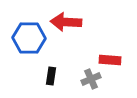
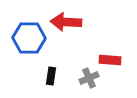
gray cross: moved 2 px left, 1 px up
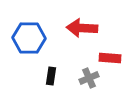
red arrow: moved 16 px right, 6 px down
red rectangle: moved 2 px up
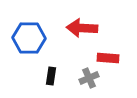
red rectangle: moved 2 px left
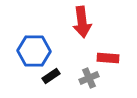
red arrow: moved 6 px up; rotated 100 degrees counterclockwise
blue hexagon: moved 5 px right, 13 px down
black rectangle: rotated 48 degrees clockwise
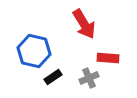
red arrow: moved 2 px right, 2 px down; rotated 24 degrees counterclockwise
blue hexagon: rotated 12 degrees clockwise
black rectangle: moved 2 px right, 1 px down
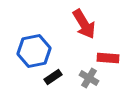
blue hexagon: rotated 24 degrees counterclockwise
gray cross: rotated 36 degrees counterclockwise
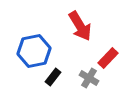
red arrow: moved 4 px left, 2 px down
red rectangle: rotated 50 degrees counterclockwise
black rectangle: rotated 18 degrees counterclockwise
